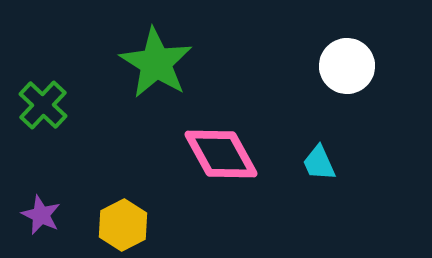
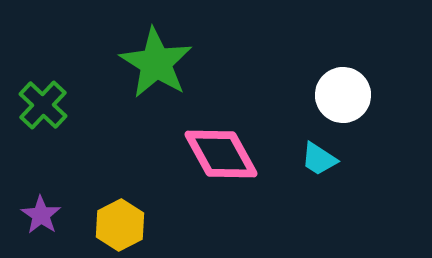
white circle: moved 4 px left, 29 px down
cyan trapezoid: moved 4 px up; rotated 33 degrees counterclockwise
purple star: rotated 9 degrees clockwise
yellow hexagon: moved 3 px left
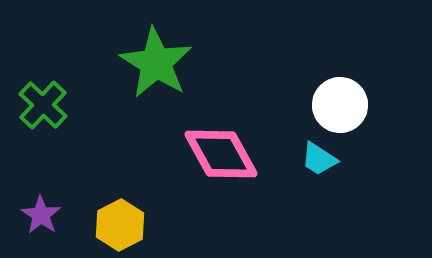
white circle: moved 3 px left, 10 px down
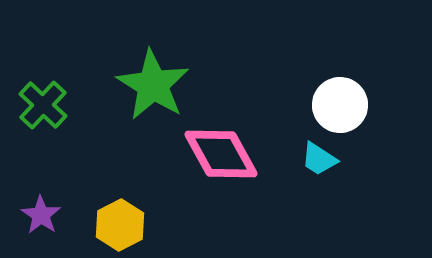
green star: moved 3 px left, 22 px down
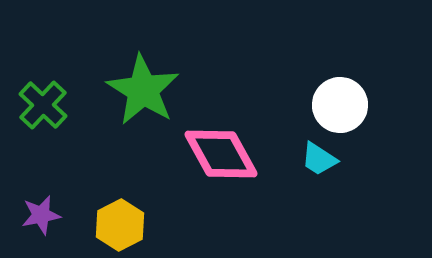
green star: moved 10 px left, 5 px down
purple star: rotated 27 degrees clockwise
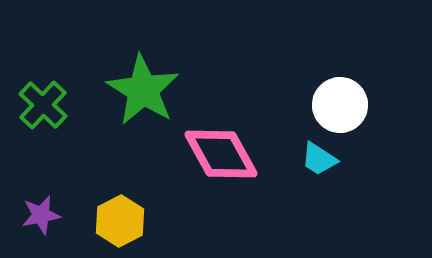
yellow hexagon: moved 4 px up
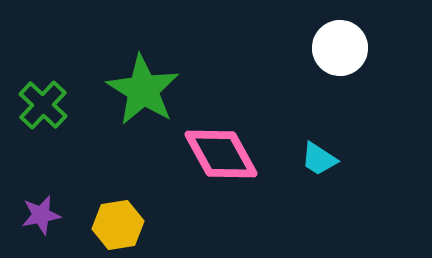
white circle: moved 57 px up
yellow hexagon: moved 2 px left, 4 px down; rotated 18 degrees clockwise
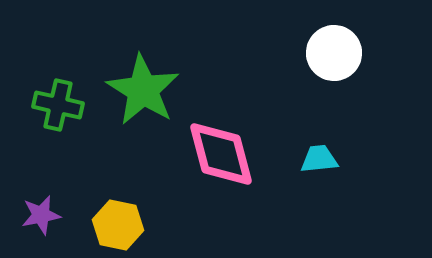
white circle: moved 6 px left, 5 px down
green cross: moved 15 px right; rotated 30 degrees counterclockwise
pink diamond: rotated 14 degrees clockwise
cyan trapezoid: rotated 141 degrees clockwise
yellow hexagon: rotated 21 degrees clockwise
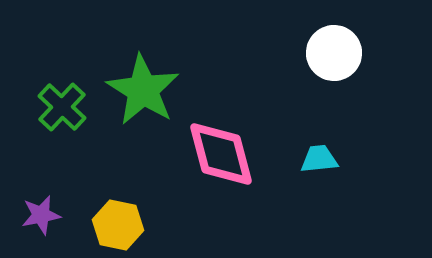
green cross: moved 4 px right, 2 px down; rotated 30 degrees clockwise
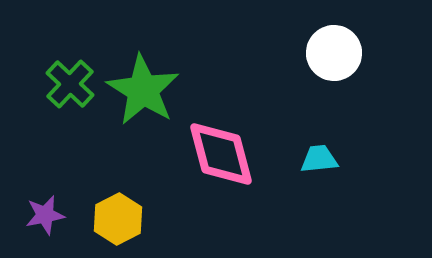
green cross: moved 8 px right, 23 px up
purple star: moved 4 px right
yellow hexagon: moved 6 px up; rotated 21 degrees clockwise
